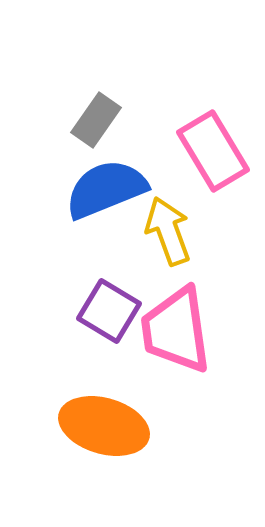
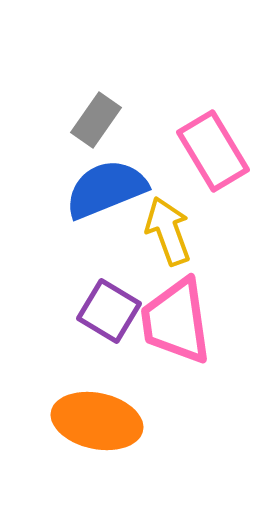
pink trapezoid: moved 9 px up
orange ellipse: moved 7 px left, 5 px up; rotated 4 degrees counterclockwise
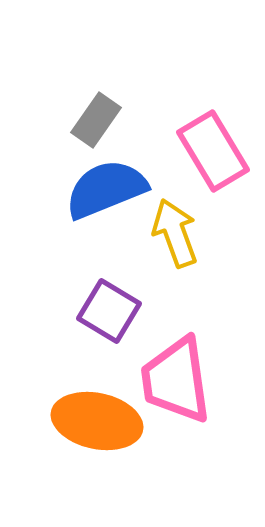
yellow arrow: moved 7 px right, 2 px down
pink trapezoid: moved 59 px down
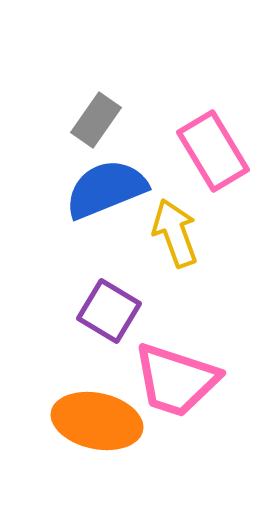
pink trapezoid: rotated 64 degrees counterclockwise
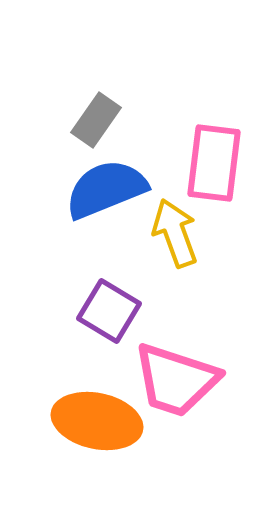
pink rectangle: moved 1 px right, 12 px down; rotated 38 degrees clockwise
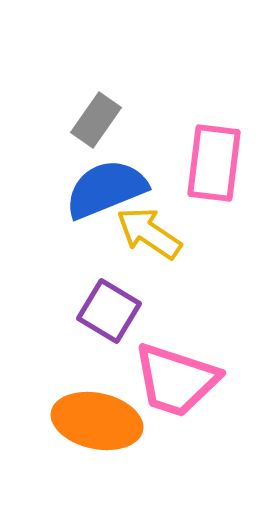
yellow arrow: moved 26 px left; rotated 36 degrees counterclockwise
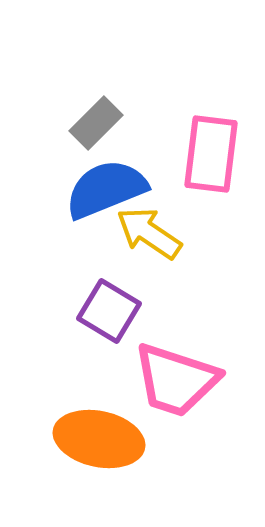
gray rectangle: moved 3 px down; rotated 10 degrees clockwise
pink rectangle: moved 3 px left, 9 px up
orange ellipse: moved 2 px right, 18 px down
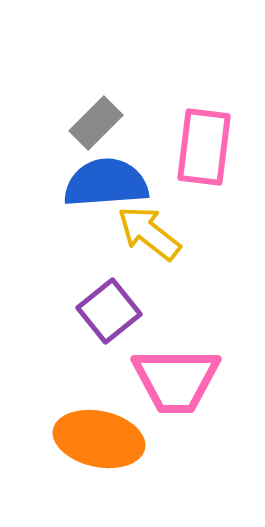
pink rectangle: moved 7 px left, 7 px up
blue semicircle: moved 6 px up; rotated 18 degrees clockwise
yellow arrow: rotated 4 degrees clockwise
purple square: rotated 20 degrees clockwise
pink trapezoid: rotated 18 degrees counterclockwise
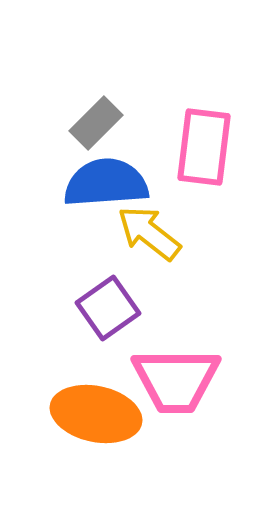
purple square: moved 1 px left, 3 px up; rotated 4 degrees clockwise
orange ellipse: moved 3 px left, 25 px up
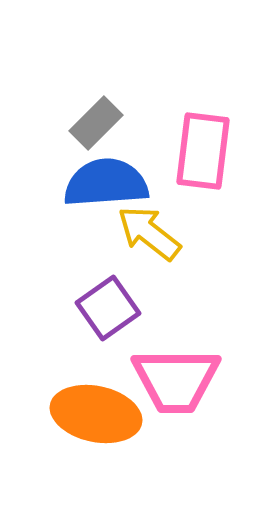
pink rectangle: moved 1 px left, 4 px down
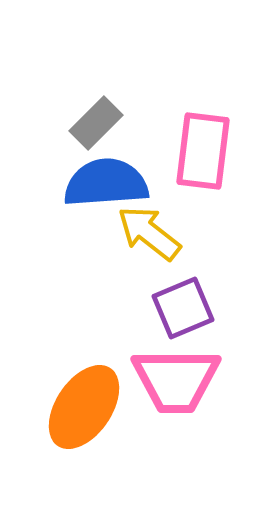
purple square: moved 75 px right; rotated 12 degrees clockwise
orange ellipse: moved 12 px left, 7 px up; rotated 68 degrees counterclockwise
